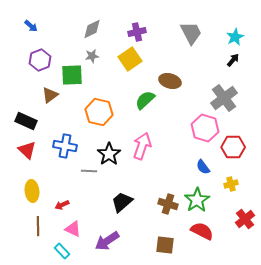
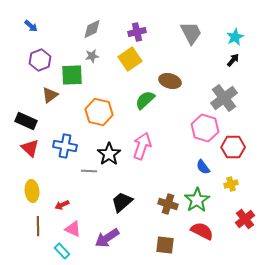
red triangle: moved 3 px right, 2 px up
purple arrow: moved 3 px up
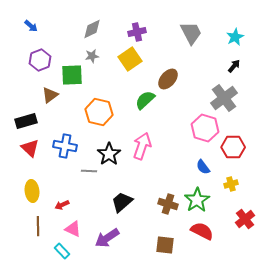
black arrow: moved 1 px right, 6 px down
brown ellipse: moved 2 px left, 2 px up; rotated 65 degrees counterclockwise
black rectangle: rotated 40 degrees counterclockwise
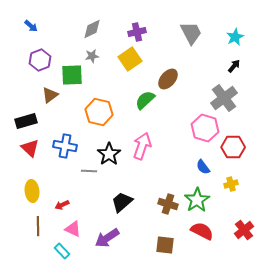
red cross: moved 1 px left, 11 px down
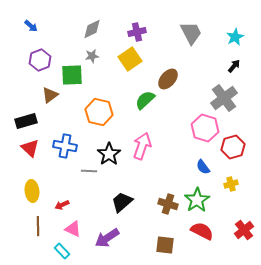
red hexagon: rotated 15 degrees counterclockwise
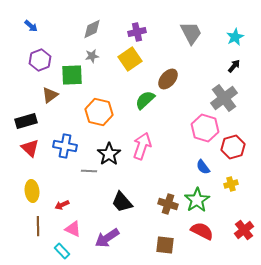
black trapezoid: rotated 90 degrees counterclockwise
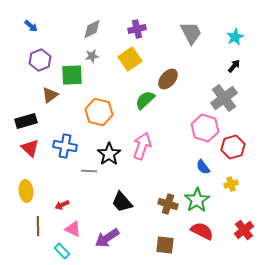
purple cross: moved 3 px up
yellow ellipse: moved 6 px left
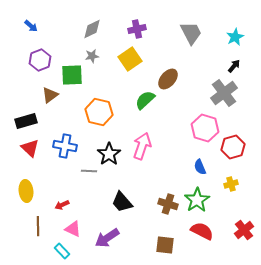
gray cross: moved 5 px up
blue semicircle: moved 3 px left; rotated 14 degrees clockwise
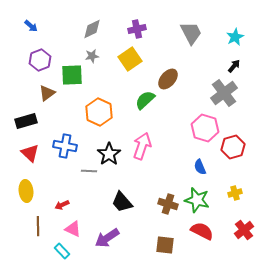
brown triangle: moved 3 px left, 2 px up
orange hexagon: rotated 12 degrees clockwise
red triangle: moved 5 px down
yellow cross: moved 4 px right, 9 px down
green star: rotated 25 degrees counterclockwise
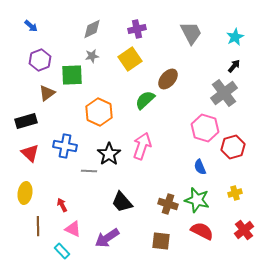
yellow ellipse: moved 1 px left, 2 px down; rotated 15 degrees clockwise
red arrow: rotated 88 degrees clockwise
brown square: moved 4 px left, 4 px up
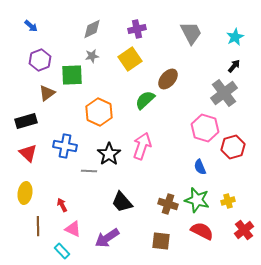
red triangle: moved 2 px left
yellow cross: moved 7 px left, 8 px down
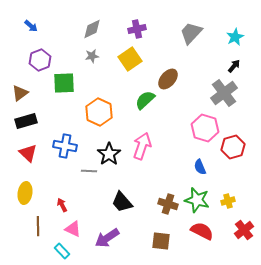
gray trapezoid: rotated 110 degrees counterclockwise
green square: moved 8 px left, 8 px down
brown triangle: moved 27 px left
